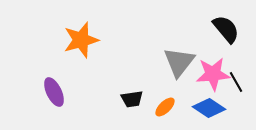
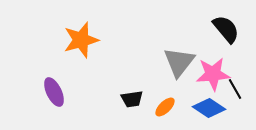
black line: moved 1 px left, 7 px down
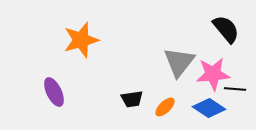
black line: rotated 55 degrees counterclockwise
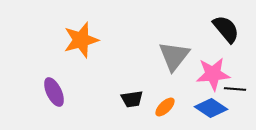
gray triangle: moved 5 px left, 6 px up
blue diamond: moved 2 px right
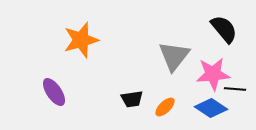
black semicircle: moved 2 px left
purple ellipse: rotated 8 degrees counterclockwise
